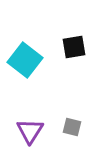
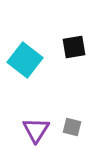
purple triangle: moved 6 px right, 1 px up
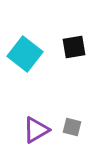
cyan square: moved 6 px up
purple triangle: rotated 28 degrees clockwise
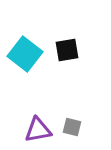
black square: moved 7 px left, 3 px down
purple triangle: moved 2 px right; rotated 20 degrees clockwise
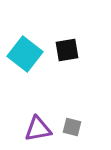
purple triangle: moved 1 px up
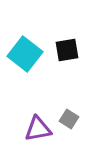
gray square: moved 3 px left, 8 px up; rotated 18 degrees clockwise
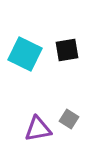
cyan square: rotated 12 degrees counterclockwise
